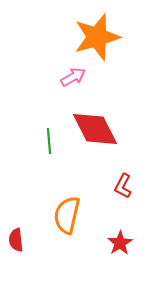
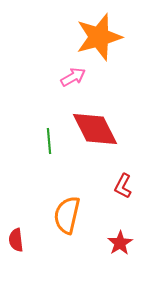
orange star: moved 2 px right
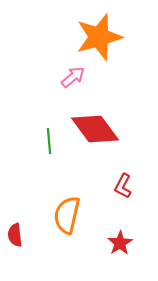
pink arrow: rotated 10 degrees counterclockwise
red diamond: rotated 9 degrees counterclockwise
red semicircle: moved 1 px left, 5 px up
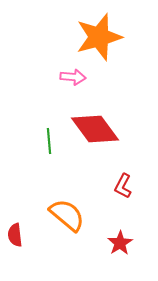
pink arrow: rotated 45 degrees clockwise
orange semicircle: rotated 117 degrees clockwise
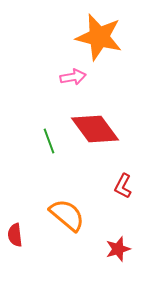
orange star: rotated 30 degrees clockwise
pink arrow: rotated 15 degrees counterclockwise
green line: rotated 15 degrees counterclockwise
red star: moved 2 px left, 6 px down; rotated 15 degrees clockwise
